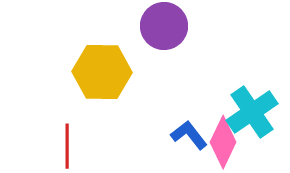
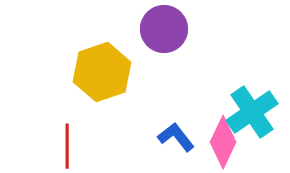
purple circle: moved 3 px down
yellow hexagon: rotated 20 degrees counterclockwise
blue L-shape: moved 13 px left, 2 px down
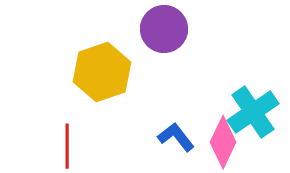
cyan cross: moved 1 px right
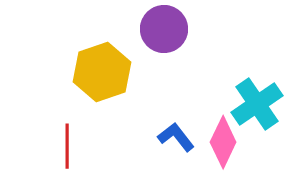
cyan cross: moved 4 px right, 8 px up
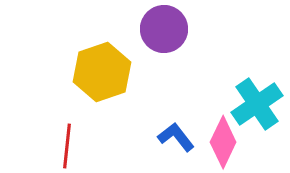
red line: rotated 6 degrees clockwise
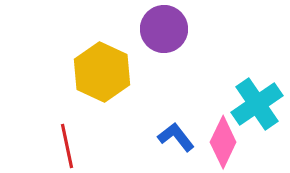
yellow hexagon: rotated 16 degrees counterclockwise
red line: rotated 18 degrees counterclockwise
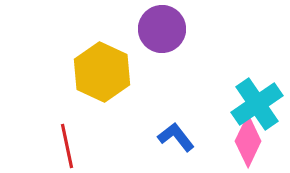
purple circle: moved 2 px left
pink diamond: moved 25 px right, 1 px up
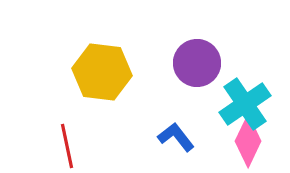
purple circle: moved 35 px right, 34 px down
yellow hexagon: rotated 18 degrees counterclockwise
cyan cross: moved 12 px left
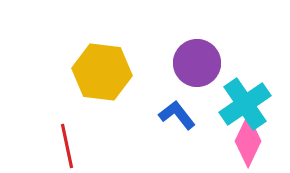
blue L-shape: moved 1 px right, 22 px up
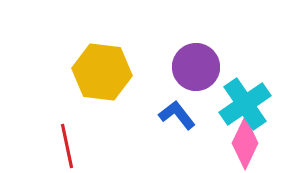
purple circle: moved 1 px left, 4 px down
pink diamond: moved 3 px left, 2 px down
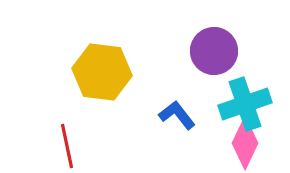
purple circle: moved 18 px right, 16 px up
cyan cross: rotated 15 degrees clockwise
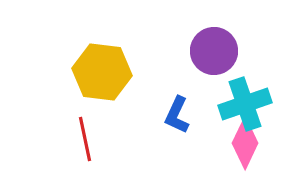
blue L-shape: rotated 117 degrees counterclockwise
red line: moved 18 px right, 7 px up
